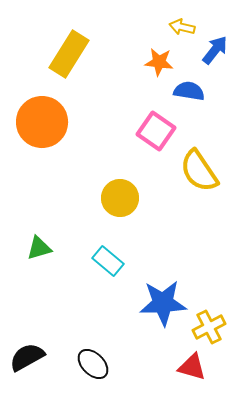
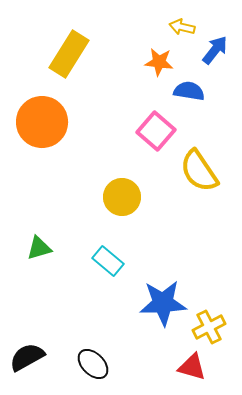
pink square: rotated 6 degrees clockwise
yellow circle: moved 2 px right, 1 px up
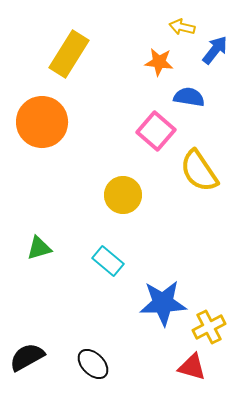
blue semicircle: moved 6 px down
yellow circle: moved 1 px right, 2 px up
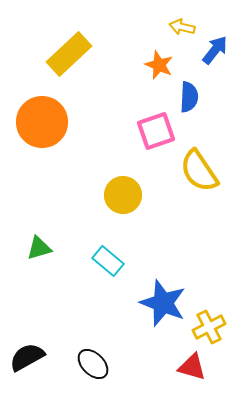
yellow rectangle: rotated 15 degrees clockwise
orange star: moved 3 px down; rotated 16 degrees clockwise
blue semicircle: rotated 84 degrees clockwise
pink square: rotated 30 degrees clockwise
blue star: rotated 24 degrees clockwise
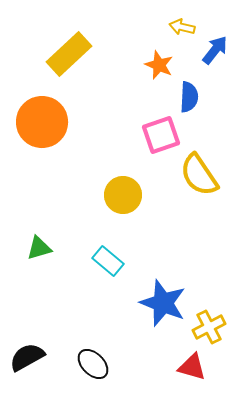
pink square: moved 5 px right, 4 px down
yellow semicircle: moved 4 px down
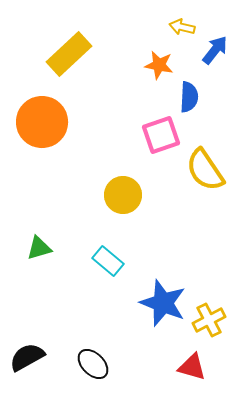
orange star: rotated 12 degrees counterclockwise
yellow semicircle: moved 6 px right, 5 px up
yellow cross: moved 7 px up
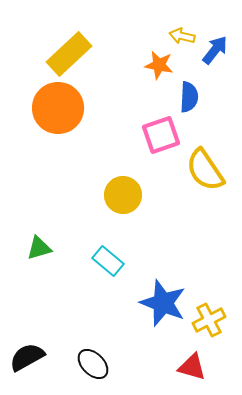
yellow arrow: moved 9 px down
orange circle: moved 16 px right, 14 px up
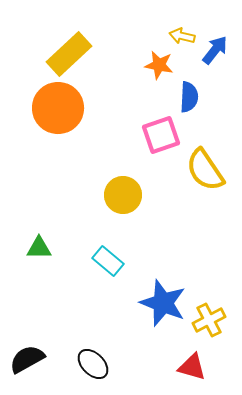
green triangle: rotated 16 degrees clockwise
black semicircle: moved 2 px down
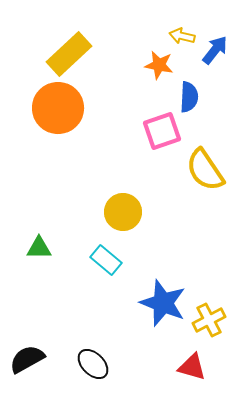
pink square: moved 1 px right, 4 px up
yellow circle: moved 17 px down
cyan rectangle: moved 2 px left, 1 px up
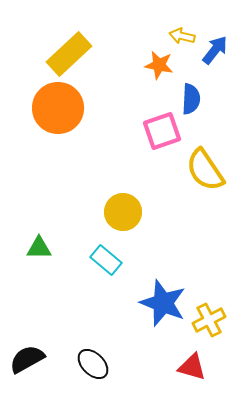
blue semicircle: moved 2 px right, 2 px down
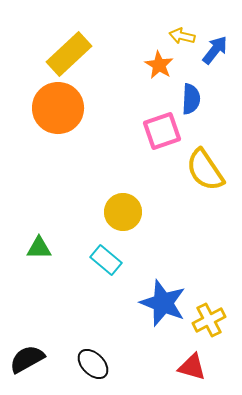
orange star: rotated 20 degrees clockwise
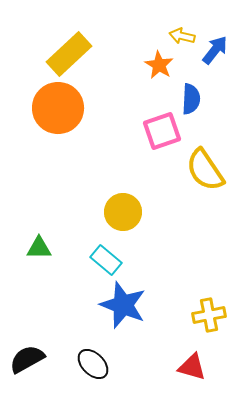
blue star: moved 40 px left, 2 px down
yellow cross: moved 5 px up; rotated 16 degrees clockwise
